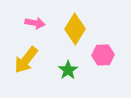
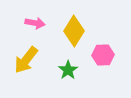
yellow diamond: moved 1 px left, 2 px down
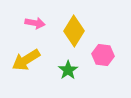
pink hexagon: rotated 10 degrees clockwise
yellow arrow: rotated 20 degrees clockwise
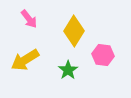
pink arrow: moved 6 px left, 4 px up; rotated 42 degrees clockwise
yellow arrow: moved 1 px left
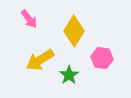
pink hexagon: moved 1 px left, 3 px down
yellow arrow: moved 15 px right
green star: moved 1 px right, 5 px down
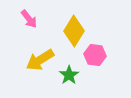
pink hexagon: moved 7 px left, 3 px up
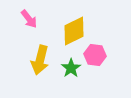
yellow diamond: rotated 32 degrees clockwise
yellow arrow: rotated 44 degrees counterclockwise
green star: moved 2 px right, 7 px up
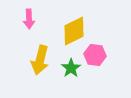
pink arrow: rotated 36 degrees clockwise
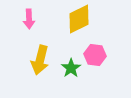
yellow diamond: moved 5 px right, 12 px up
